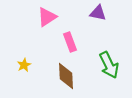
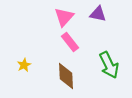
purple triangle: moved 1 px down
pink triangle: moved 17 px right; rotated 15 degrees counterclockwise
pink rectangle: rotated 18 degrees counterclockwise
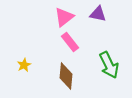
pink triangle: rotated 10 degrees clockwise
brown diamond: rotated 8 degrees clockwise
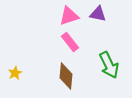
pink triangle: moved 5 px right, 1 px up; rotated 20 degrees clockwise
yellow star: moved 9 px left, 8 px down
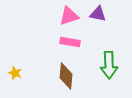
pink rectangle: rotated 42 degrees counterclockwise
green arrow: rotated 24 degrees clockwise
yellow star: rotated 24 degrees counterclockwise
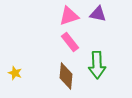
pink rectangle: rotated 42 degrees clockwise
green arrow: moved 12 px left
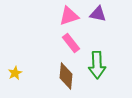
pink rectangle: moved 1 px right, 1 px down
yellow star: rotated 24 degrees clockwise
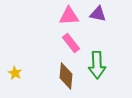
pink triangle: rotated 15 degrees clockwise
yellow star: rotated 16 degrees counterclockwise
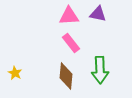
green arrow: moved 3 px right, 5 px down
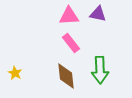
brown diamond: rotated 12 degrees counterclockwise
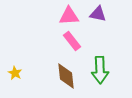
pink rectangle: moved 1 px right, 2 px up
